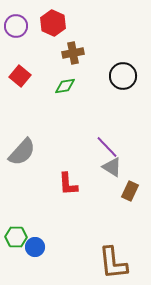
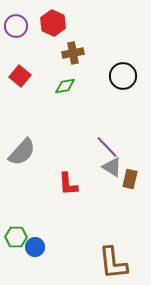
brown rectangle: moved 12 px up; rotated 12 degrees counterclockwise
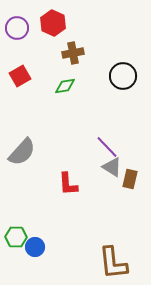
purple circle: moved 1 px right, 2 px down
red square: rotated 20 degrees clockwise
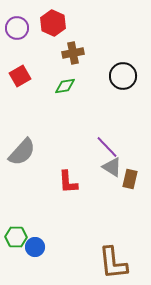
red L-shape: moved 2 px up
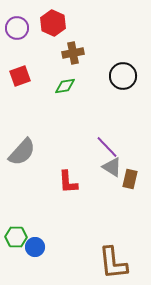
red square: rotated 10 degrees clockwise
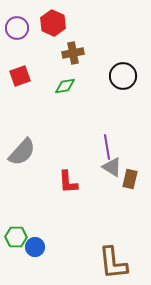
purple line: rotated 35 degrees clockwise
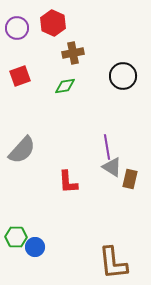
gray semicircle: moved 2 px up
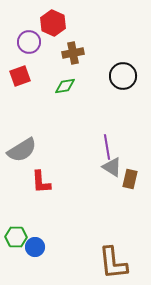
purple circle: moved 12 px right, 14 px down
gray semicircle: rotated 16 degrees clockwise
red L-shape: moved 27 px left
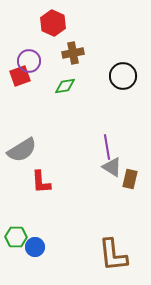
purple circle: moved 19 px down
brown L-shape: moved 8 px up
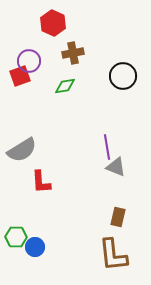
gray triangle: moved 4 px right; rotated 10 degrees counterclockwise
brown rectangle: moved 12 px left, 38 px down
